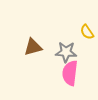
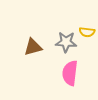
yellow semicircle: rotated 49 degrees counterclockwise
gray star: moved 10 px up
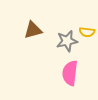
gray star: moved 1 px right, 1 px up; rotated 15 degrees counterclockwise
brown triangle: moved 17 px up
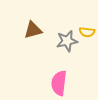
pink semicircle: moved 11 px left, 10 px down
